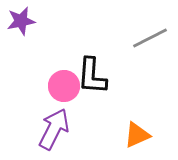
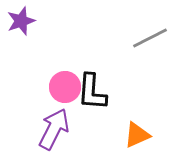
purple star: rotated 8 degrees counterclockwise
black L-shape: moved 16 px down
pink circle: moved 1 px right, 1 px down
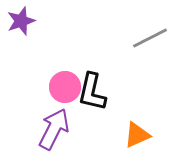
black L-shape: rotated 9 degrees clockwise
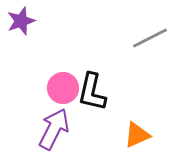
pink circle: moved 2 px left, 1 px down
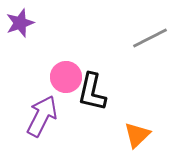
purple star: moved 1 px left, 2 px down
pink circle: moved 3 px right, 11 px up
purple arrow: moved 12 px left, 13 px up
orange triangle: rotated 20 degrees counterclockwise
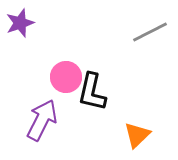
gray line: moved 6 px up
purple arrow: moved 4 px down
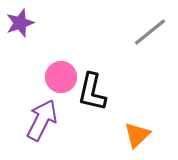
gray line: rotated 12 degrees counterclockwise
pink circle: moved 5 px left
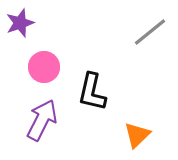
pink circle: moved 17 px left, 10 px up
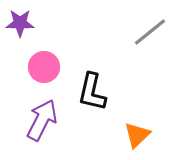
purple star: rotated 20 degrees clockwise
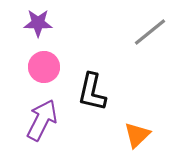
purple star: moved 18 px right
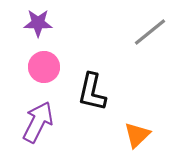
purple arrow: moved 4 px left, 2 px down
